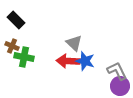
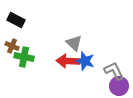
black rectangle: rotated 18 degrees counterclockwise
gray L-shape: moved 3 px left
purple circle: moved 1 px left
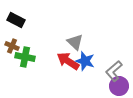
gray triangle: moved 1 px right, 1 px up
green cross: moved 1 px right
red arrow: rotated 30 degrees clockwise
gray L-shape: rotated 105 degrees counterclockwise
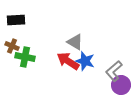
black rectangle: rotated 30 degrees counterclockwise
gray triangle: rotated 12 degrees counterclockwise
purple circle: moved 2 px right, 1 px up
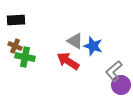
gray triangle: moved 1 px up
brown cross: moved 3 px right
blue star: moved 8 px right, 15 px up
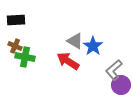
blue star: rotated 18 degrees clockwise
gray L-shape: moved 1 px up
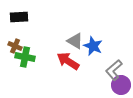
black rectangle: moved 3 px right, 3 px up
blue star: rotated 12 degrees counterclockwise
